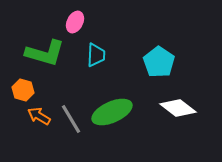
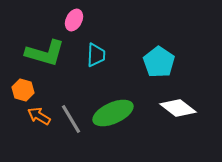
pink ellipse: moved 1 px left, 2 px up
green ellipse: moved 1 px right, 1 px down
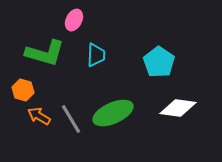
white diamond: rotated 30 degrees counterclockwise
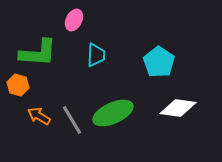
green L-shape: moved 7 px left; rotated 12 degrees counterclockwise
orange hexagon: moved 5 px left, 5 px up
gray line: moved 1 px right, 1 px down
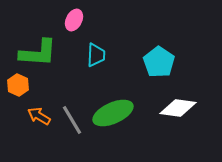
orange hexagon: rotated 10 degrees clockwise
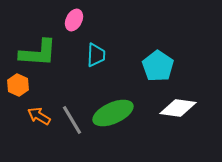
cyan pentagon: moved 1 px left, 4 px down
